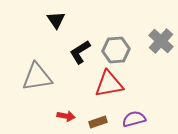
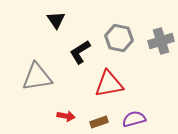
gray cross: rotated 30 degrees clockwise
gray hexagon: moved 3 px right, 12 px up; rotated 16 degrees clockwise
brown rectangle: moved 1 px right
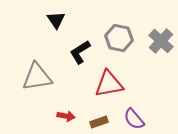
gray cross: rotated 30 degrees counterclockwise
purple semicircle: rotated 115 degrees counterclockwise
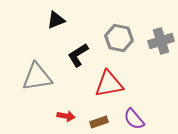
black triangle: rotated 42 degrees clockwise
gray cross: rotated 30 degrees clockwise
black L-shape: moved 2 px left, 3 px down
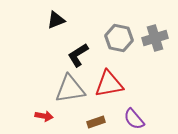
gray cross: moved 6 px left, 3 px up
gray triangle: moved 33 px right, 12 px down
red arrow: moved 22 px left
brown rectangle: moved 3 px left
